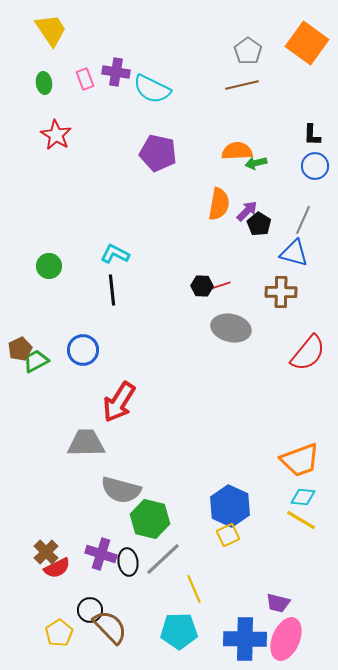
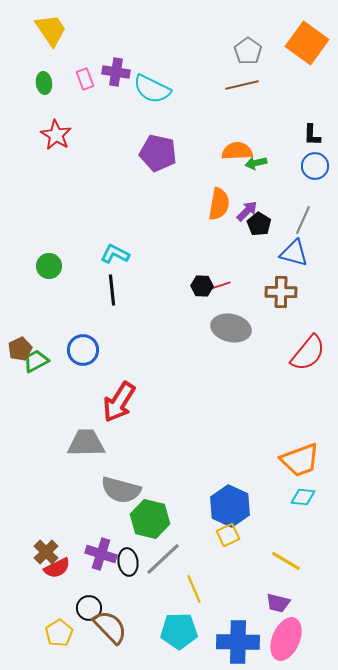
yellow line at (301, 520): moved 15 px left, 41 px down
black circle at (90, 610): moved 1 px left, 2 px up
blue cross at (245, 639): moved 7 px left, 3 px down
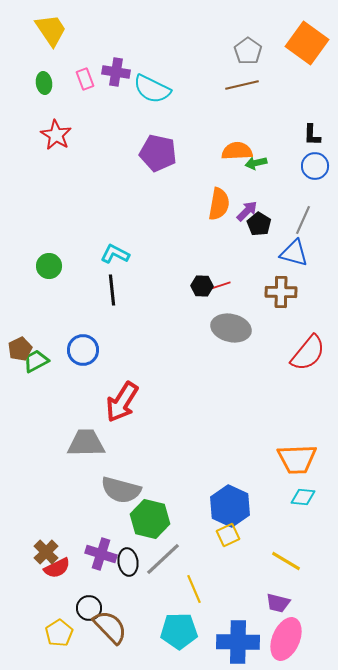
red arrow at (119, 402): moved 3 px right
orange trapezoid at (300, 460): moved 3 px left, 1 px up; rotated 18 degrees clockwise
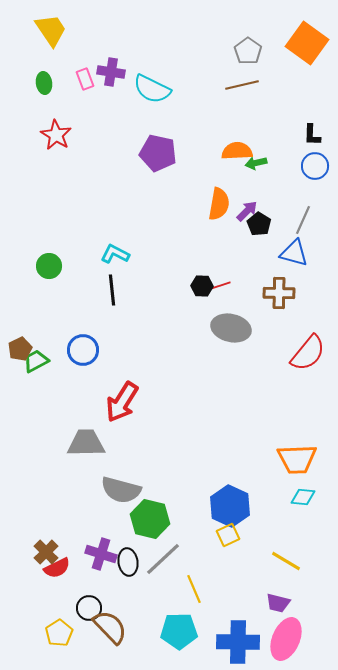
purple cross at (116, 72): moved 5 px left
brown cross at (281, 292): moved 2 px left, 1 px down
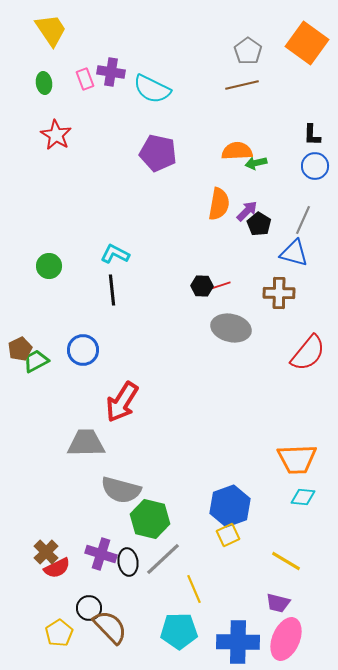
blue hexagon at (230, 506): rotated 15 degrees clockwise
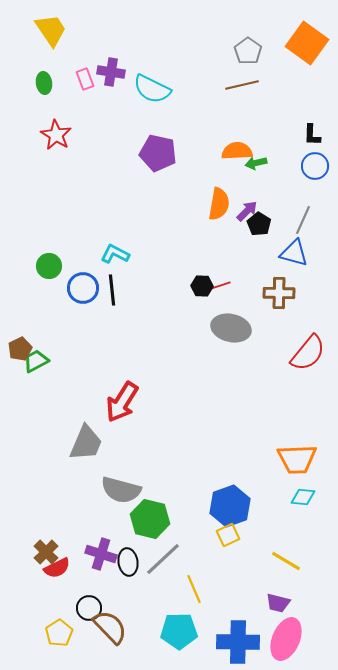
blue circle at (83, 350): moved 62 px up
gray trapezoid at (86, 443): rotated 114 degrees clockwise
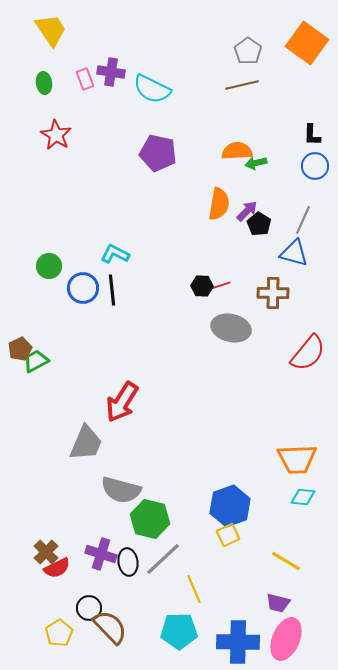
brown cross at (279, 293): moved 6 px left
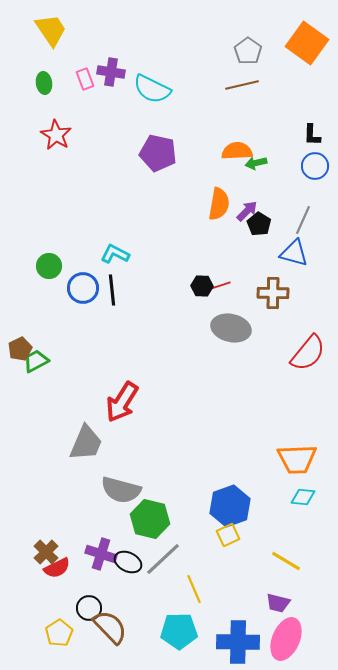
black ellipse at (128, 562): rotated 56 degrees counterclockwise
